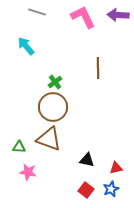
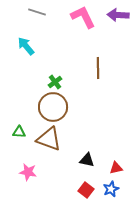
green triangle: moved 15 px up
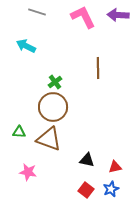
cyan arrow: rotated 24 degrees counterclockwise
red triangle: moved 1 px left, 1 px up
